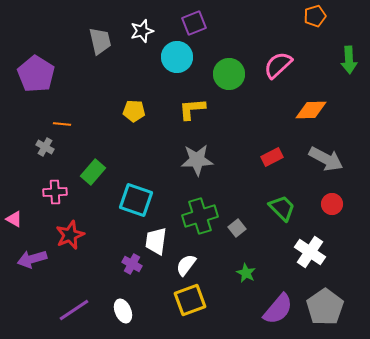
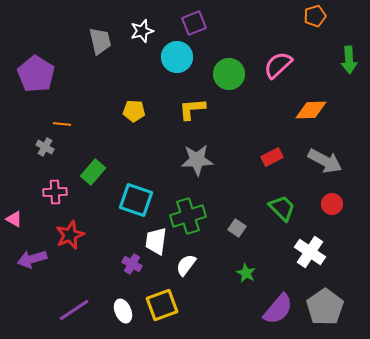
gray arrow: moved 1 px left, 2 px down
green cross: moved 12 px left
gray square: rotated 18 degrees counterclockwise
yellow square: moved 28 px left, 5 px down
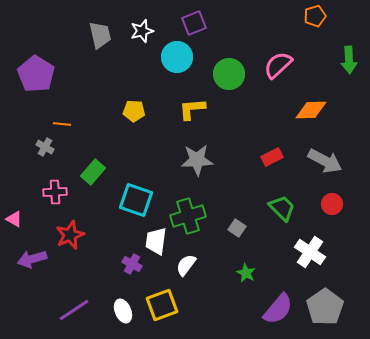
gray trapezoid: moved 6 px up
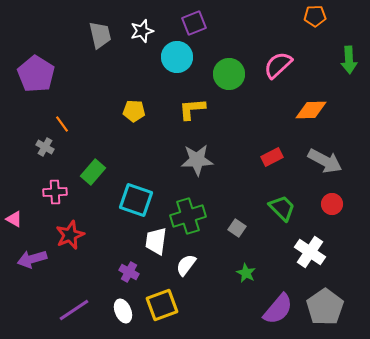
orange pentagon: rotated 15 degrees clockwise
orange line: rotated 48 degrees clockwise
purple cross: moved 3 px left, 8 px down
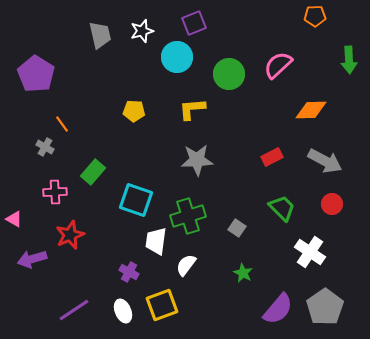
green star: moved 3 px left
